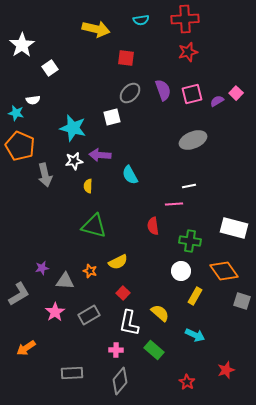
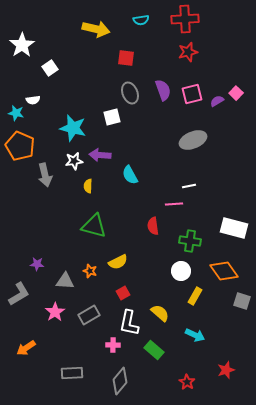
gray ellipse at (130, 93): rotated 65 degrees counterclockwise
purple star at (42, 268): moved 5 px left, 4 px up; rotated 16 degrees clockwise
red square at (123, 293): rotated 16 degrees clockwise
pink cross at (116, 350): moved 3 px left, 5 px up
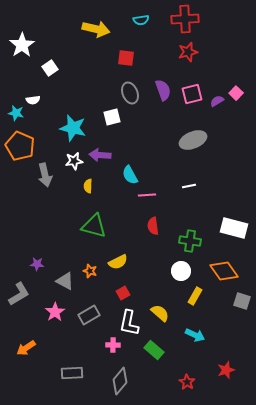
pink line at (174, 204): moved 27 px left, 9 px up
gray triangle at (65, 281): rotated 24 degrees clockwise
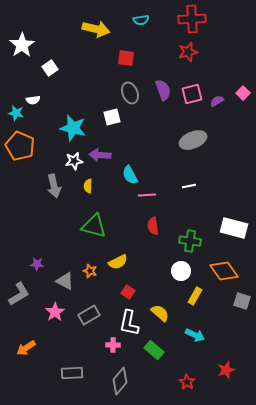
red cross at (185, 19): moved 7 px right
pink square at (236, 93): moved 7 px right
gray arrow at (45, 175): moved 9 px right, 11 px down
red square at (123, 293): moved 5 px right, 1 px up; rotated 24 degrees counterclockwise
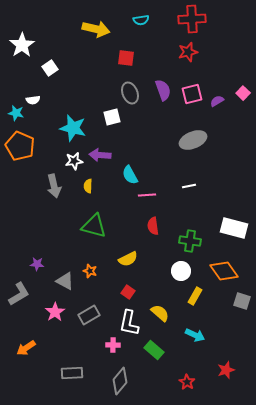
yellow semicircle at (118, 262): moved 10 px right, 3 px up
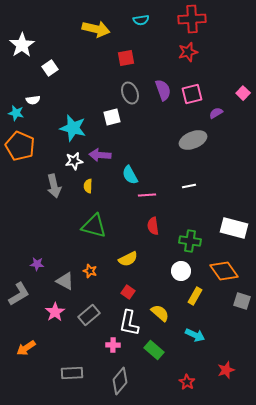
red square at (126, 58): rotated 18 degrees counterclockwise
purple semicircle at (217, 101): moved 1 px left, 12 px down
gray rectangle at (89, 315): rotated 10 degrees counterclockwise
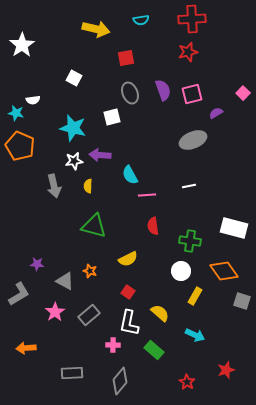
white square at (50, 68): moved 24 px right, 10 px down; rotated 28 degrees counterclockwise
orange arrow at (26, 348): rotated 30 degrees clockwise
